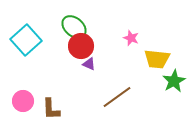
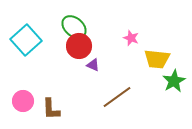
red circle: moved 2 px left
purple triangle: moved 4 px right, 1 px down
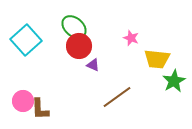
brown L-shape: moved 11 px left
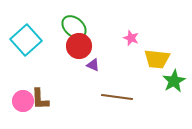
brown line: rotated 44 degrees clockwise
brown L-shape: moved 10 px up
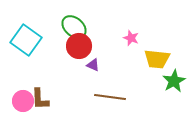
cyan square: rotated 12 degrees counterclockwise
brown line: moved 7 px left
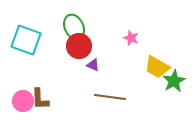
green ellipse: rotated 25 degrees clockwise
cyan square: rotated 16 degrees counterclockwise
yellow trapezoid: moved 8 px down; rotated 24 degrees clockwise
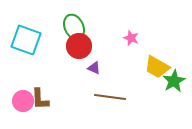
purple triangle: moved 1 px right, 3 px down
